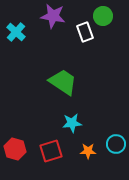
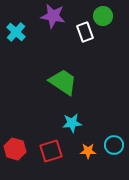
cyan circle: moved 2 px left, 1 px down
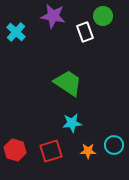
green trapezoid: moved 5 px right, 1 px down
red hexagon: moved 1 px down
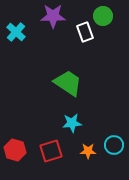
purple star: rotated 10 degrees counterclockwise
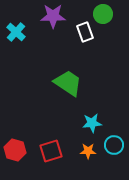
green circle: moved 2 px up
cyan star: moved 20 px right
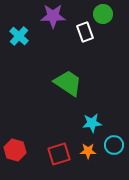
cyan cross: moved 3 px right, 4 px down
red square: moved 8 px right, 3 px down
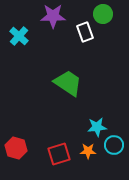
cyan star: moved 5 px right, 4 px down
red hexagon: moved 1 px right, 2 px up
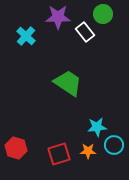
purple star: moved 5 px right, 1 px down
white rectangle: rotated 18 degrees counterclockwise
cyan cross: moved 7 px right
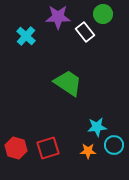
red square: moved 11 px left, 6 px up
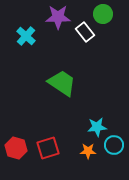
green trapezoid: moved 6 px left
